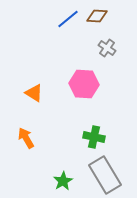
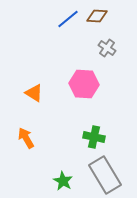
green star: rotated 12 degrees counterclockwise
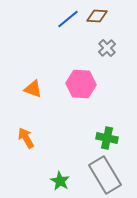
gray cross: rotated 12 degrees clockwise
pink hexagon: moved 3 px left
orange triangle: moved 1 px left, 4 px up; rotated 12 degrees counterclockwise
green cross: moved 13 px right, 1 px down
green star: moved 3 px left
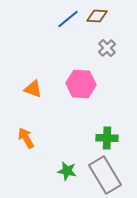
green cross: rotated 10 degrees counterclockwise
green star: moved 7 px right, 10 px up; rotated 18 degrees counterclockwise
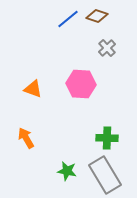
brown diamond: rotated 15 degrees clockwise
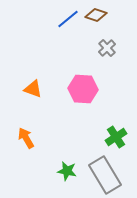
brown diamond: moved 1 px left, 1 px up
pink hexagon: moved 2 px right, 5 px down
green cross: moved 9 px right, 1 px up; rotated 35 degrees counterclockwise
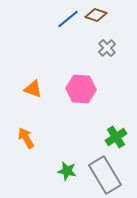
pink hexagon: moved 2 px left
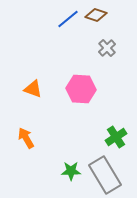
green star: moved 4 px right; rotated 12 degrees counterclockwise
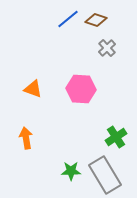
brown diamond: moved 5 px down
orange arrow: rotated 20 degrees clockwise
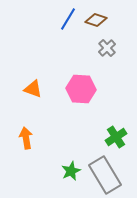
blue line: rotated 20 degrees counterclockwise
green star: rotated 24 degrees counterclockwise
